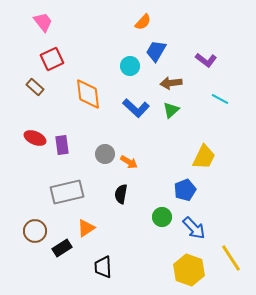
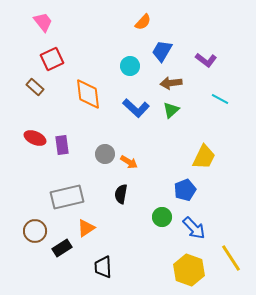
blue trapezoid: moved 6 px right
gray rectangle: moved 5 px down
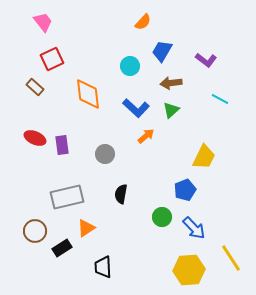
orange arrow: moved 17 px right, 26 px up; rotated 72 degrees counterclockwise
yellow hexagon: rotated 24 degrees counterclockwise
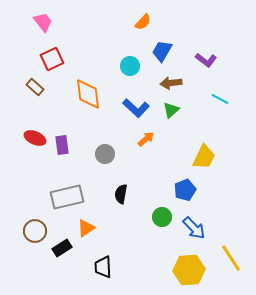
orange arrow: moved 3 px down
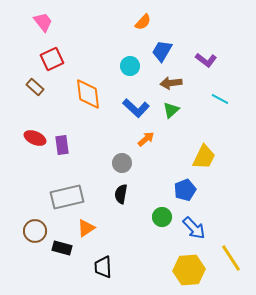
gray circle: moved 17 px right, 9 px down
black rectangle: rotated 48 degrees clockwise
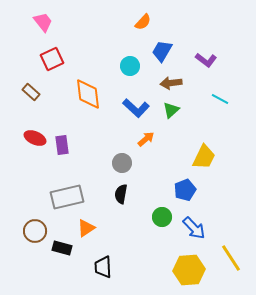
brown rectangle: moved 4 px left, 5 px down
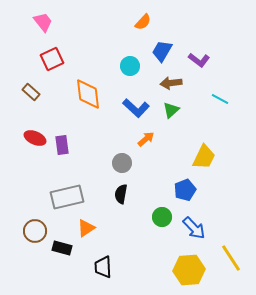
purple L-shape: moved 7 px left
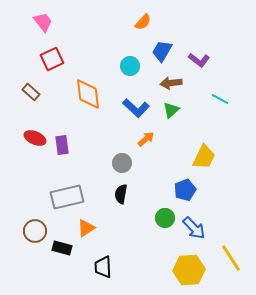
green circle: moved 3 px right, 1 px down
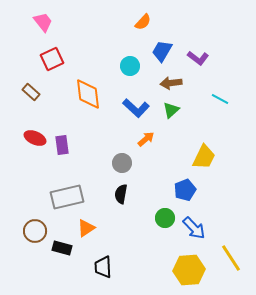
purple L-shape: moved 1 px left, 2 px up
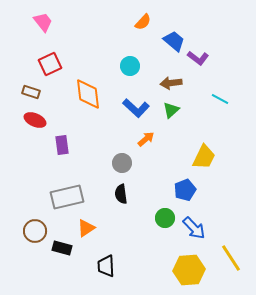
blue trapezoid: moved 12 px right, 10 px up; rotated 100 degrees clockwise
red square: moved 2 px left, 5 px down
brown rectangle: rotated 24 degrees counterclockwise
red ellipse: moved 18 px up
black semicircle: rotated 18 degrees counterclockwise
black trapezoid: moved 3 px right, 1 px up
